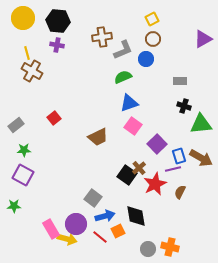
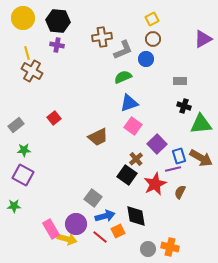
brown cross at (139, 168): moved 3 px left, 9 px up
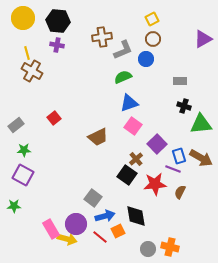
purple line at (173, 169): rotated 35 degrees clockwise
red star at (155, 184): rotated 20 degrees clockwise
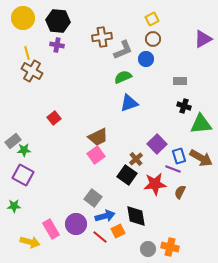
gray rectangle at (16, 125): moved 3 px left, 16 px down
pink square at (133, 126): moved 37 px left, 29 px down; rotated 18 degrees clockwise
yellow arrow at (67, 239): moved 37 px left, 3 px down
